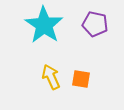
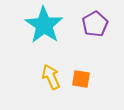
purple pentagon: rotated 30 degrees clockwise
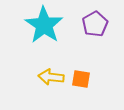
yellow arrow: rotated 60 degrees counterclockwise
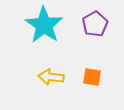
orange square: moved 11 px right, 2 px up
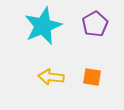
cyan star: moved 1 px left, 1 px down; rotated 15 degrees clockwise
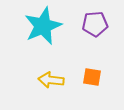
purple pentagon: rotated 25 degrees clockwise
yellow arrow: moved 3 px down
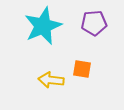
purple pentagon: moved 1 px left, 1 px up
orange square: moved 10 px left, 8 px up
